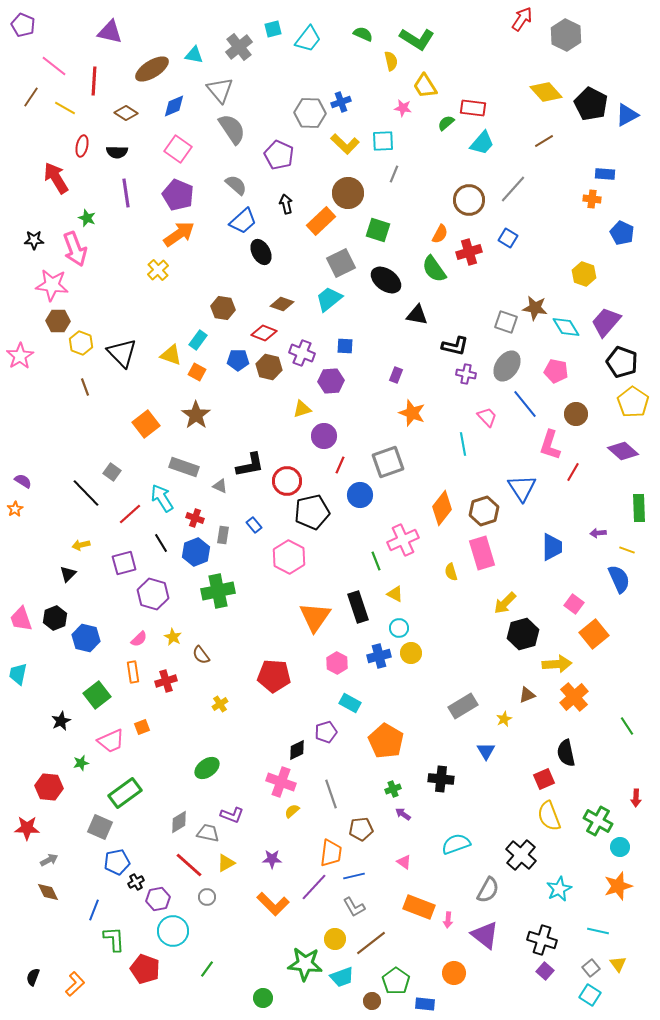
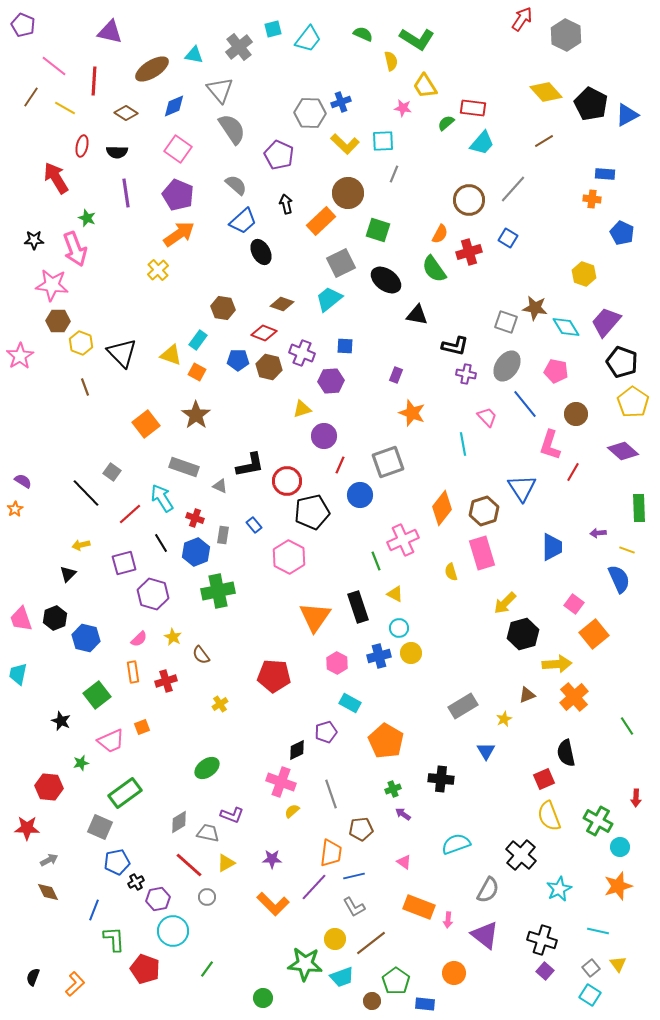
black star at (61, 721): rotated 24 degrees counterclockwise
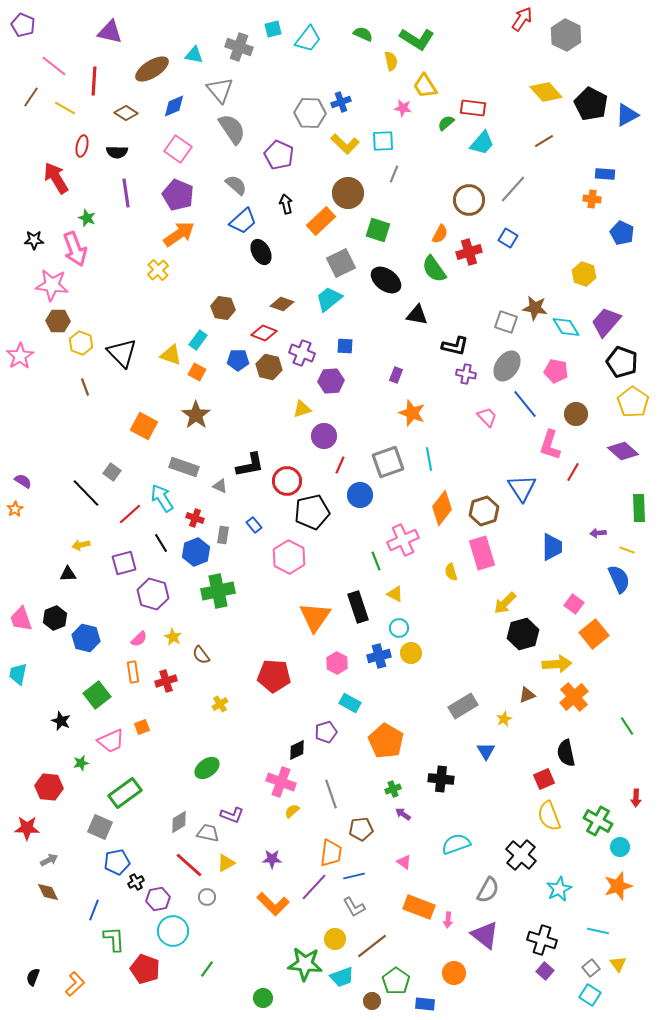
gray cross at (239, 47): rotated 32 degrees counterclockwise
orange square at (146, 424): moved 2 px left, 2 px down; rotated 24 degrees counterclockwise
cyan line at (463, 444): moved 34 px left, 15 px down
black triangle at (68, 574): rotated 42 degrees clockwise
brown line at (371, 943): moved 1 px right, 3 px down
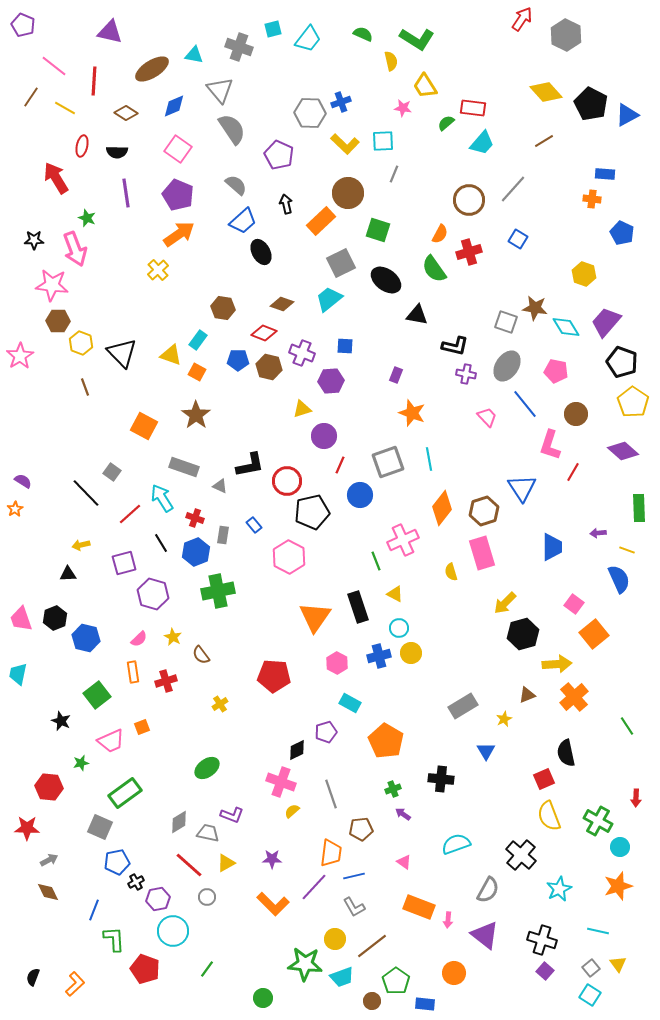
blue square at (508, 238): moved 10 px right, 1 px down
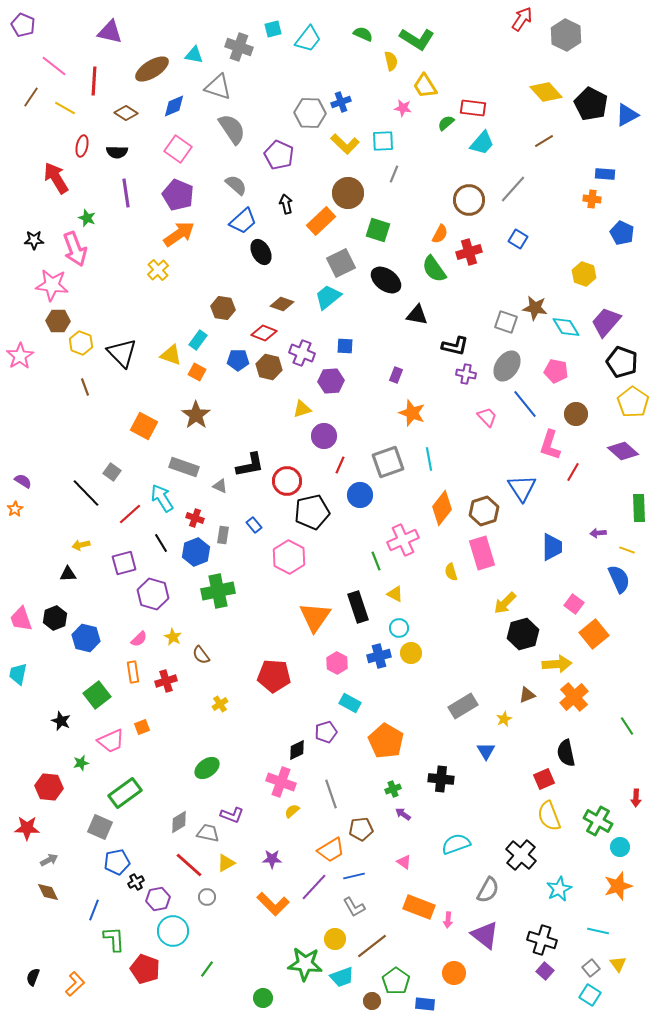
gray triangle at (220, 90): moved 2 px left, 3 px up; rotated 32 degrees counterclockwise
cyan trapezoid at (329, 299): moved 1 px left, 2 px up
orange trapezoid at (331, 853): moved 3 px up; rotated 52 degrees clockwise
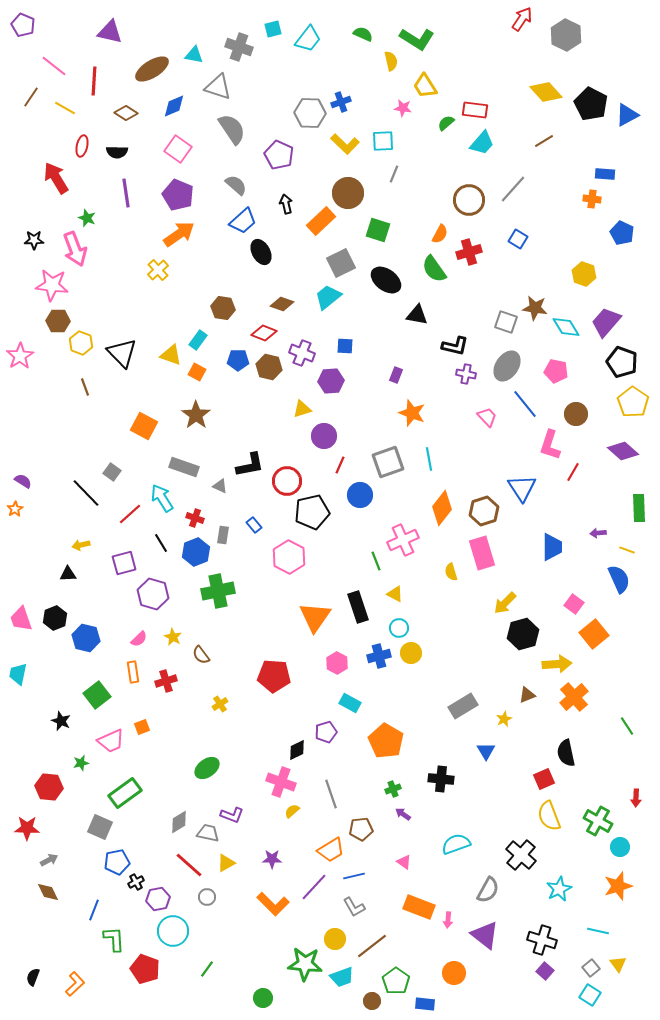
red rectangle at (473, 108): moved 2 px right, 2 px down
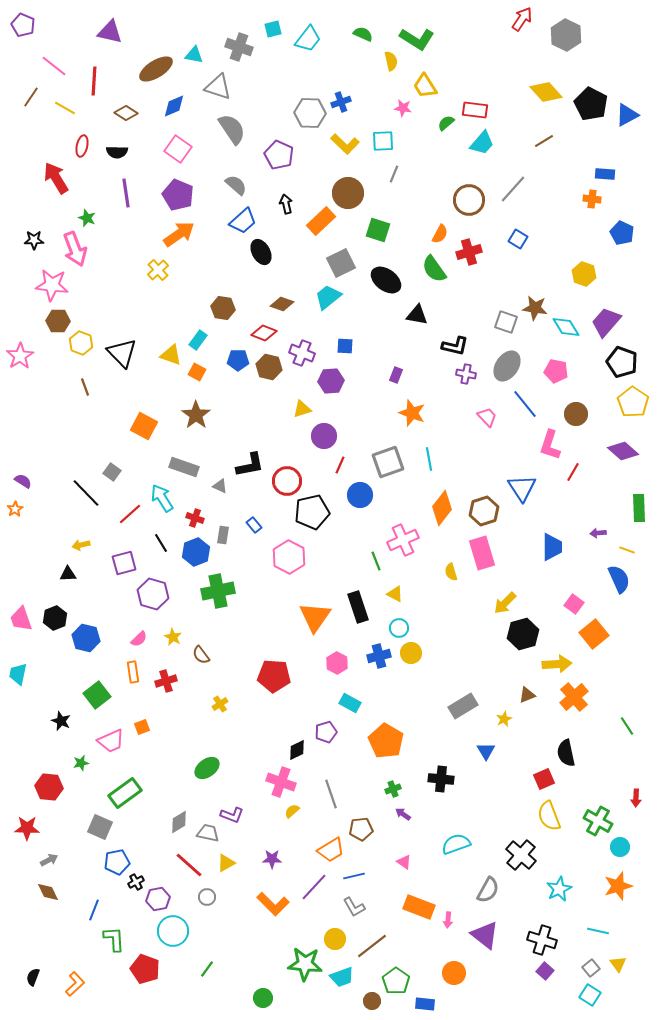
brown ellipse at (152, 69): moved 4 px right
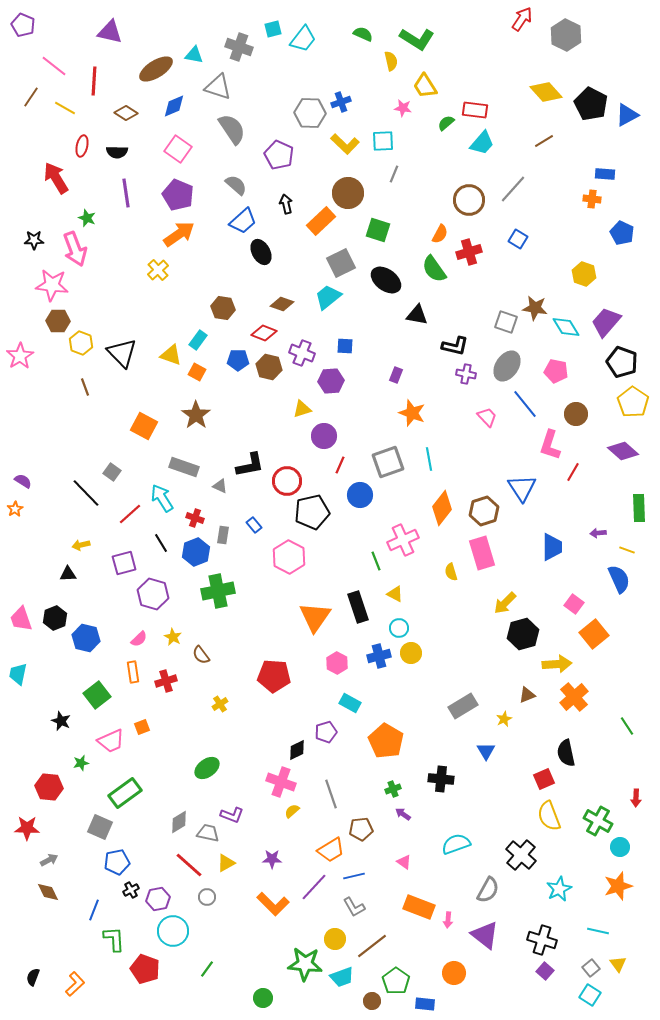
cyan trapezoid at (308, 39): moved 5 px left
black cross at (136, 882): moved 5 px left, 8 px down
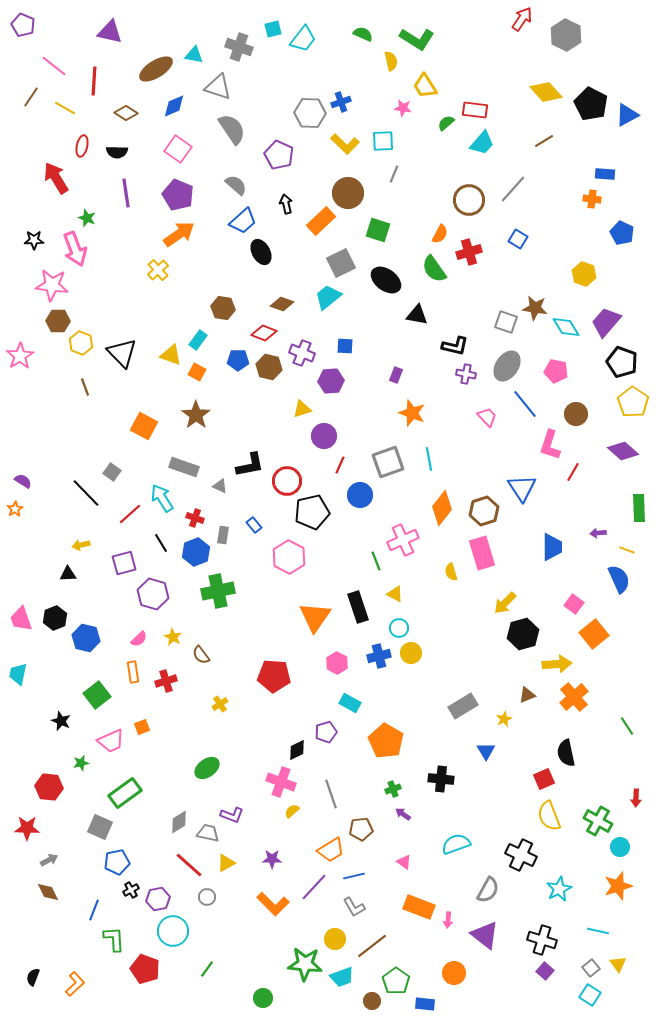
black cross at (521, 855): rotated 16 degrees counterclockwise
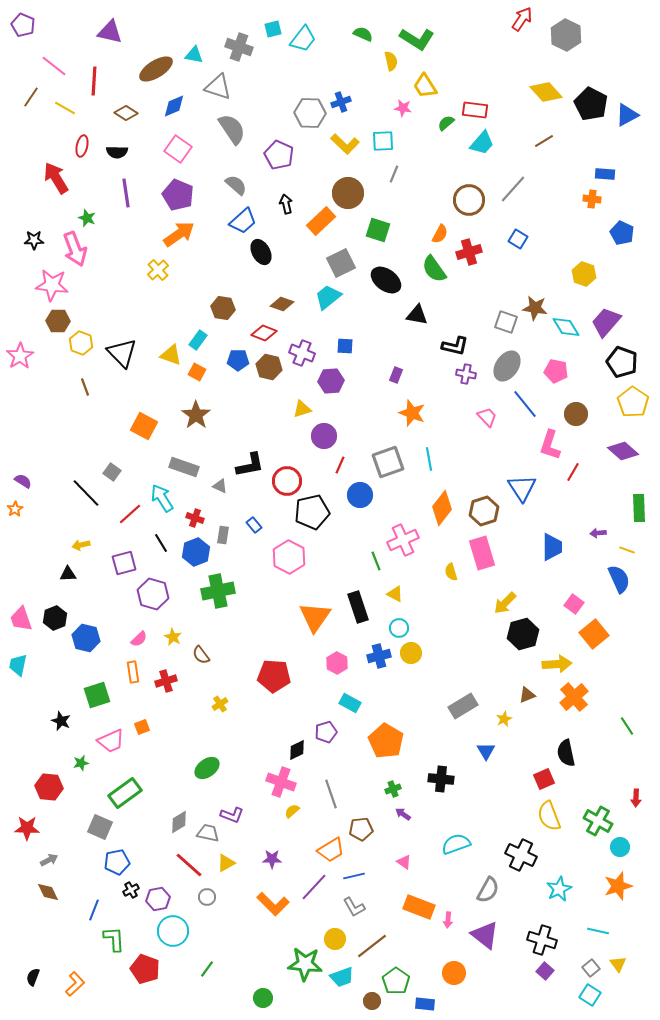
cyan trapezoid at (18, 674): moved 9 px up
green square at (97, 695): rotated 20 degrees clockwise
